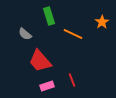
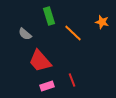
orange star: rotated 24 degrees counterclockwise
orange line: moved 1 px up; rotated 18 degrees clockwise
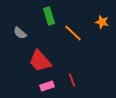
gray semicircle: moved 5 px left, 1 px up
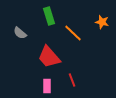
red trapezoid: moved 9 px right, 4 px up
pink rectangle: rotated 72 degrees counterclockwise
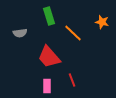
gray semicircle: rotated 48 degrees counterclockwise
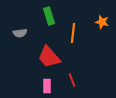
orange line: rotated 54 degrees clockwise
